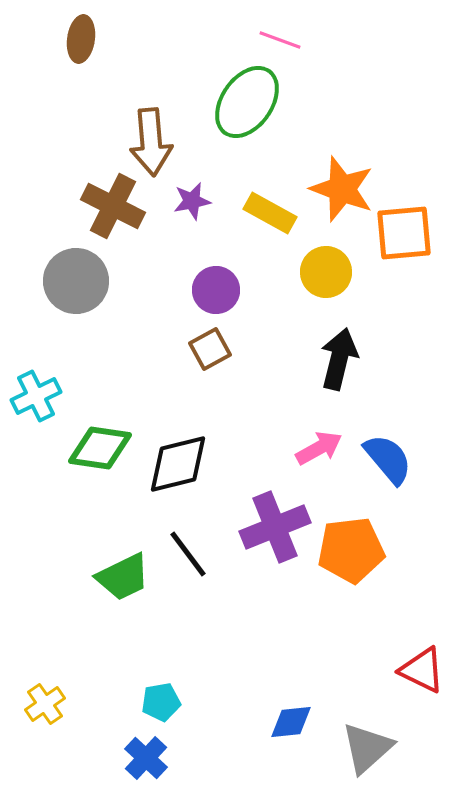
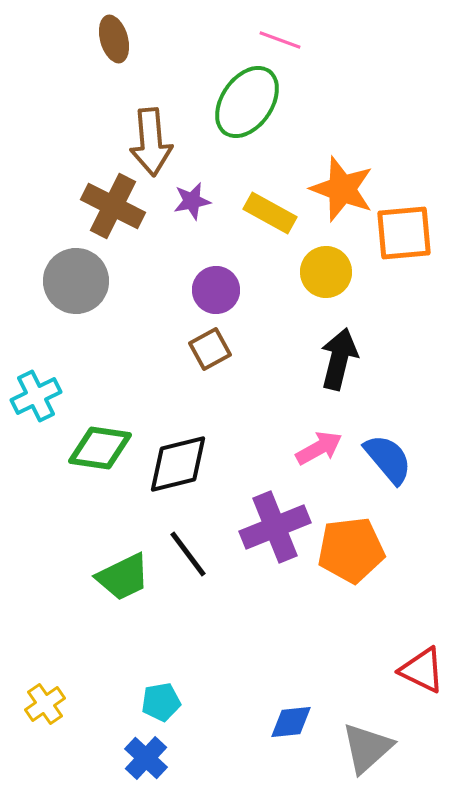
brown ellipse: moved 33 px right; rotated 24 degrees counterclockwise
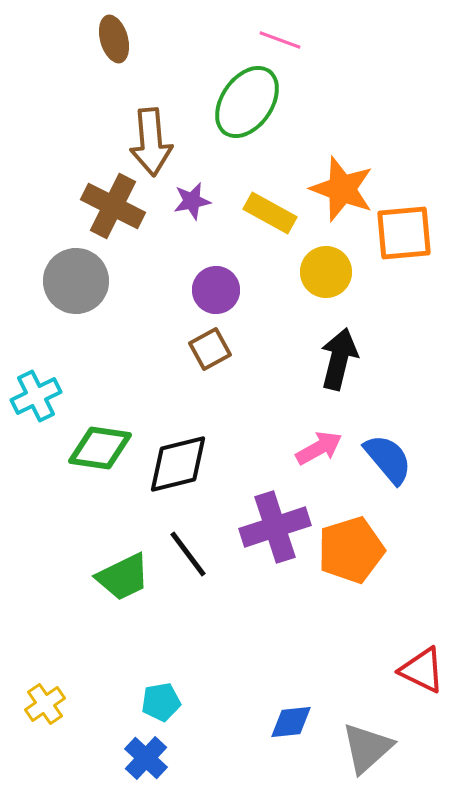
purple cross: rotated 4 degrees clockwise
orange pentagon: rotated 10 degrees counterclockwise
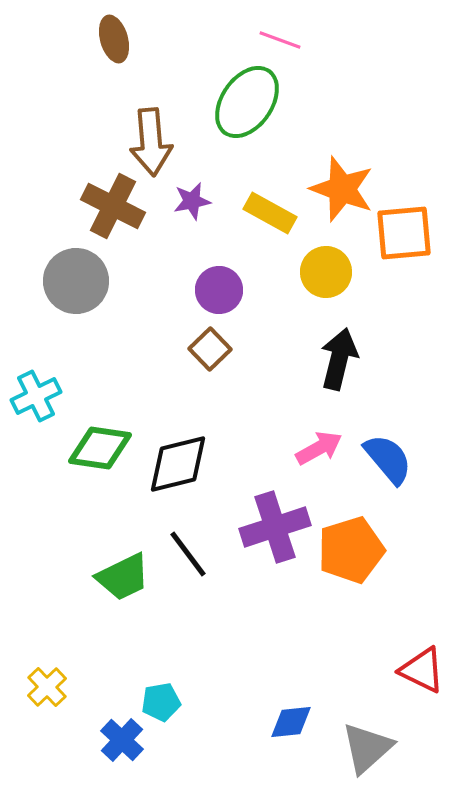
purple circle: moved 3 px right
brown square: rotated 15 degrees counterclockwise
yellow cross: moved 2 px right, 17 px up; rotated 9 degrees counterclockwise
blue cross: moved 24 px left, 18 px up
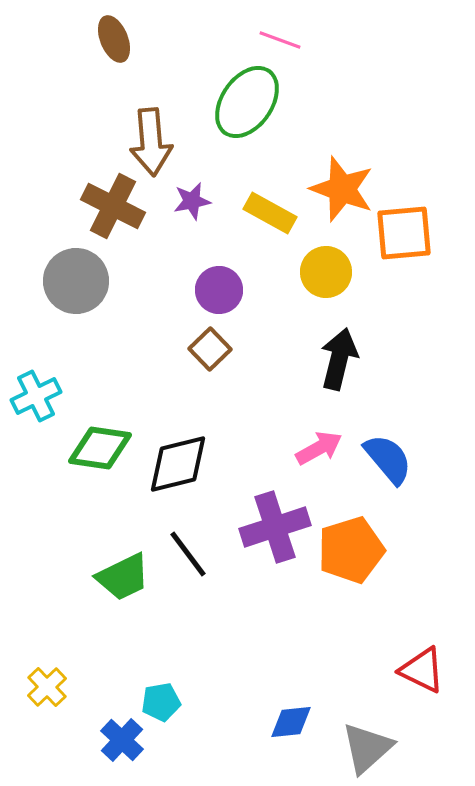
brown ellipse: rotated 6 degrees counterclockwise
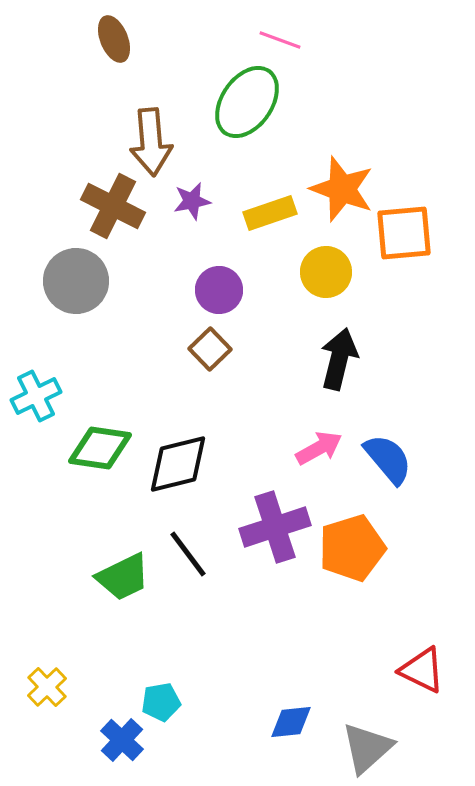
yellow rectangle: rotated 48 degrees counterclockwise
orange pentagon: moved 1 px right, 2 px up
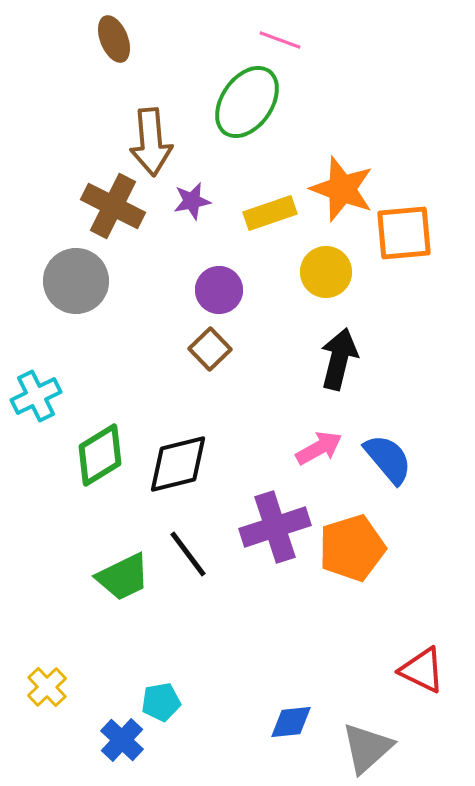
green diamond: moved 7 px down; rotated 40 degrees counterclockwise
